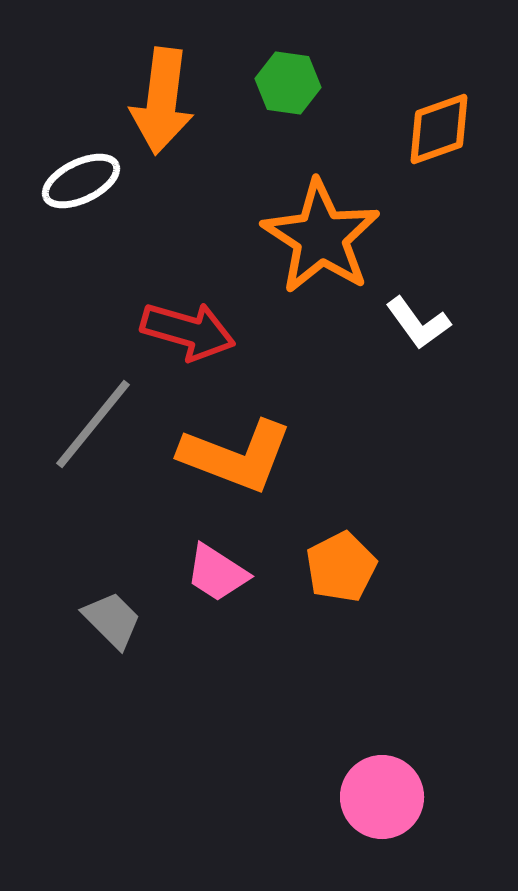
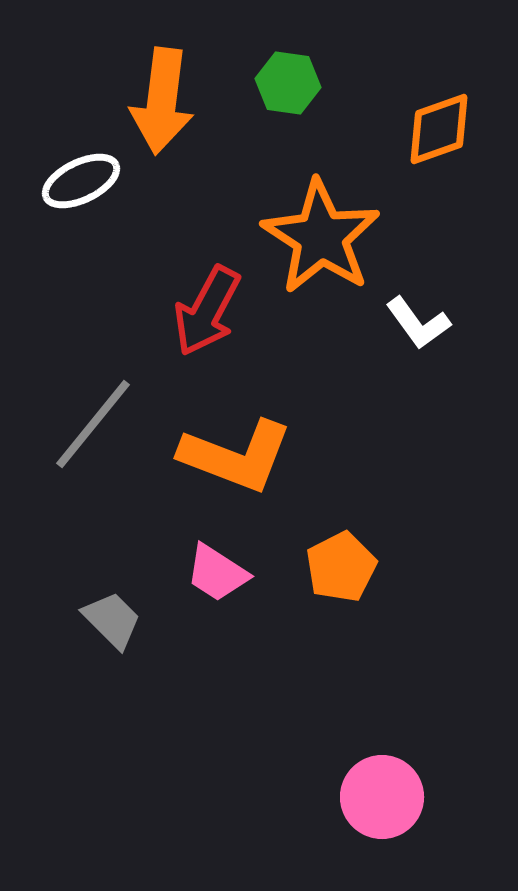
red arrow: moved 19 px right, 20 px up; rotated 102 degrees clockwise
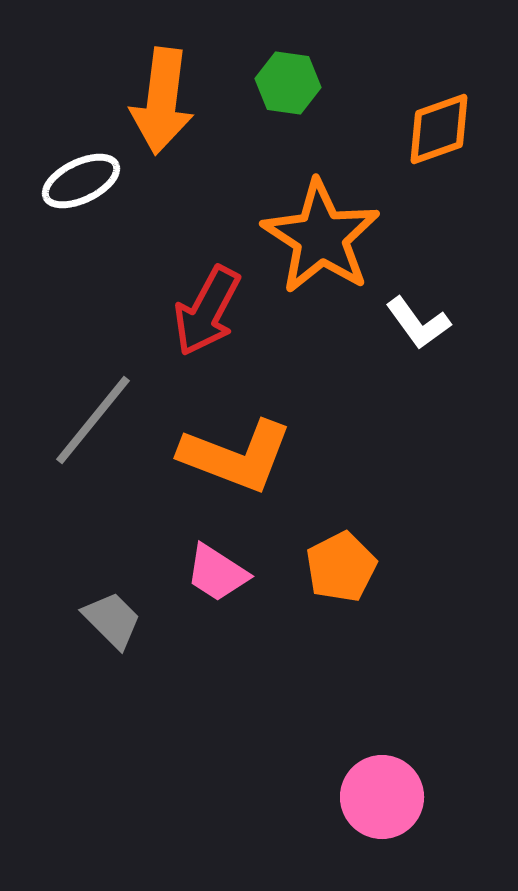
gray line: moved 4 px up
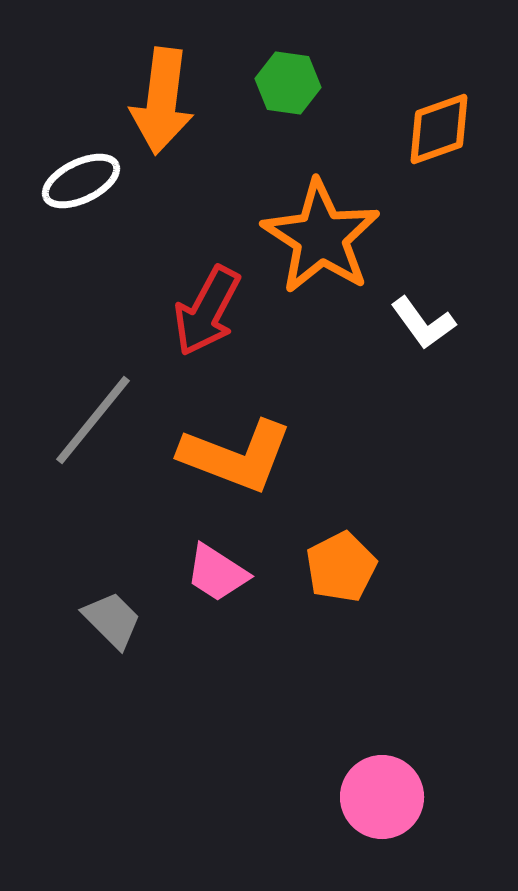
white L-shape: moved 5 px right
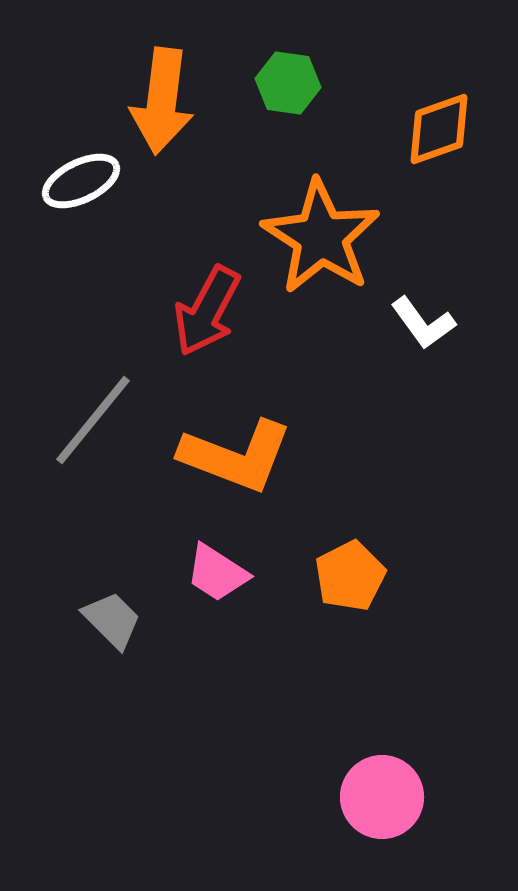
orange pentagon: moved 9 px right, 9 px down
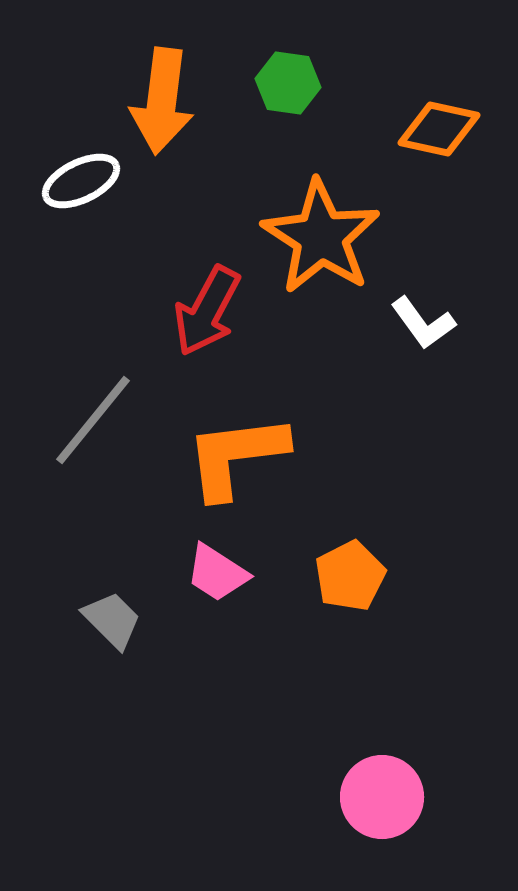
orange diamond: rotated 32 degrees clockwise
orange L-shape: rotated 152 degrees clockwise
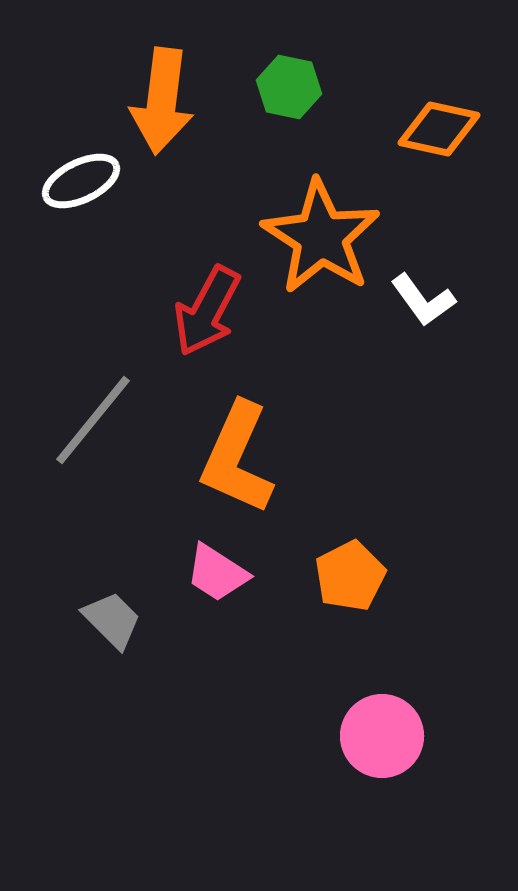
green hexagon: moved 1 px right, 4 px down; rotated 4 degrees clockwise
white L-shape: moved 23 px up
orange L-shape: moved 1 px right, 2 px down; rotated 59 degrees counterclockwise
pink circle: moved 61 px up
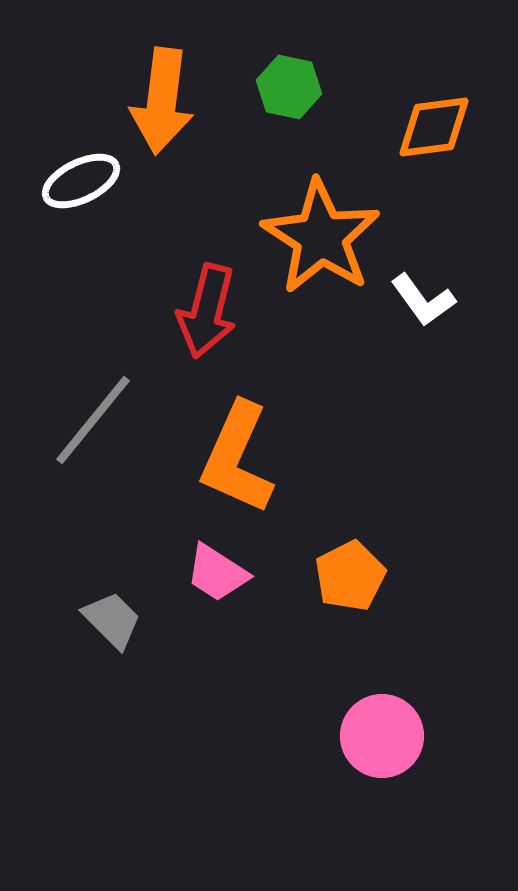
orange diamond: moved 5 px left, 2 px up; rotated 20 degrees counterclockwise
red arrow: rotated 14 degrees counterclockwise
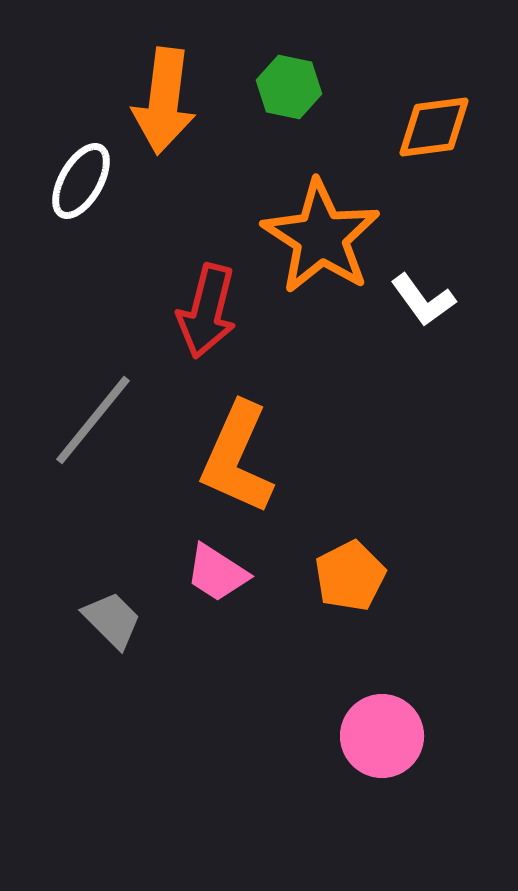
orange arrow: moved 2 px right
white ellipse: rotated 34 degrees counterclockwise
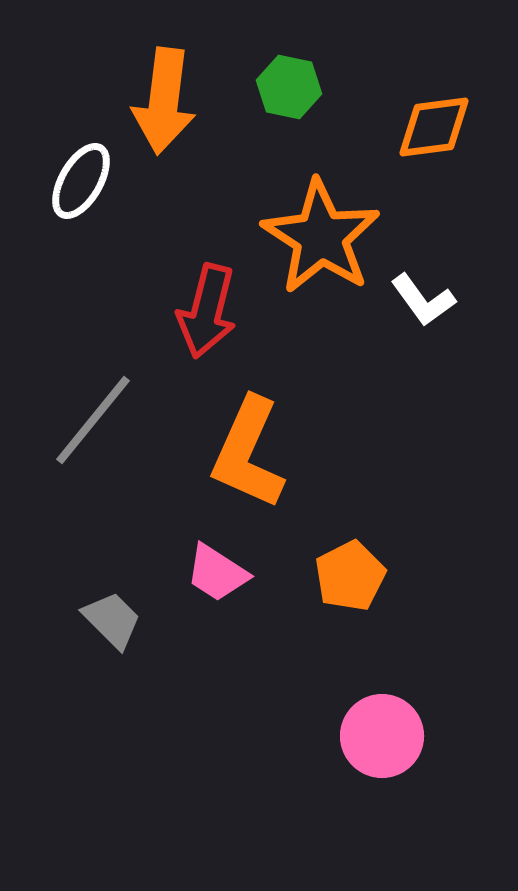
orange L-shape: moved 11 px right, 5 px up
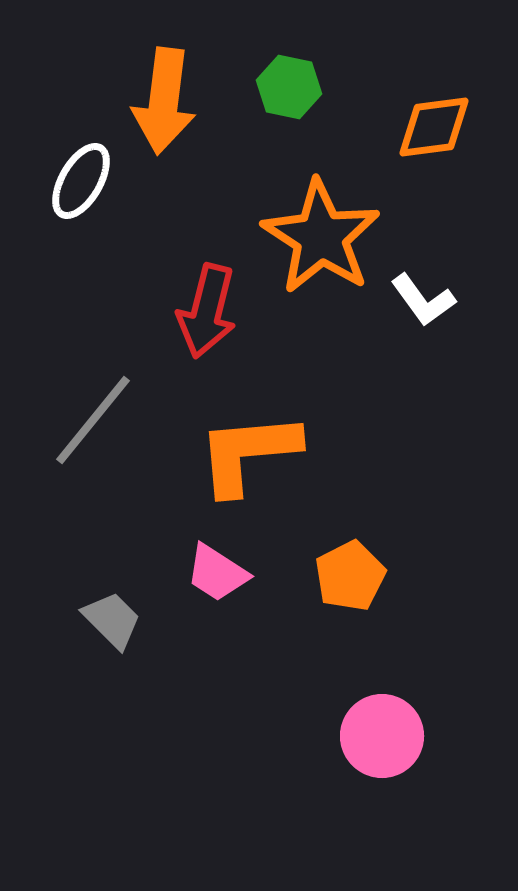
orange L-shape: rotated 61 degrees clockwise
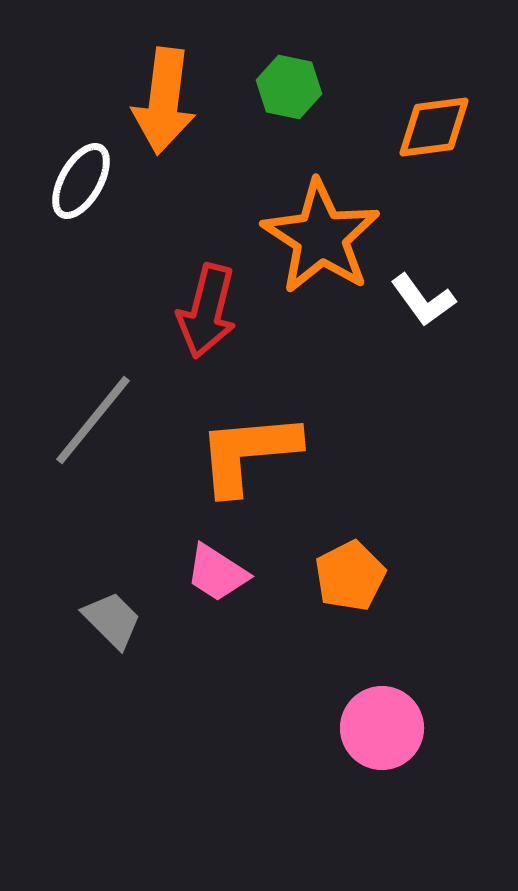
pink circle: moved 8 px up
